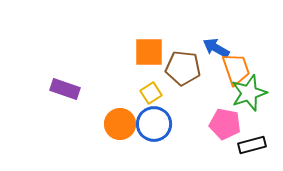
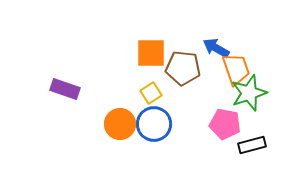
orange square: moved 2 px right, 1 px down
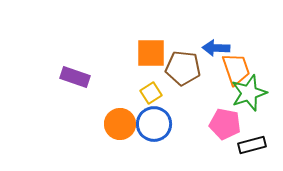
blue arrow: rotated 28 degrees counterclockwise
purple rectangle: moved 10 px right, 12 px up
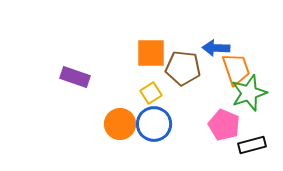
pink pentagon: moved 1 px left, 1 px down; rotated 12 degrees clockwise
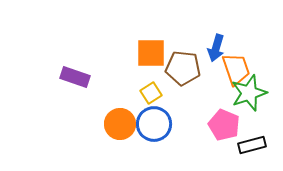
blue arrow: rotated 76 degrees counterclockwise
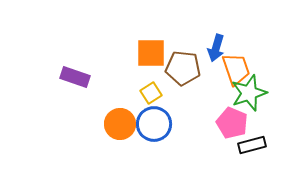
pink pentagon: moved 8 px right, 2 px up
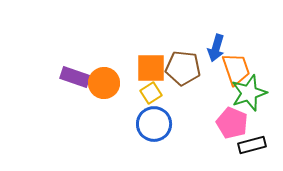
orange square: moved 15 px down
orange circle: moved 16 px left, 41 px up
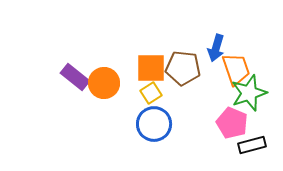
purple rectangle: rotated 20 degrees clockwise
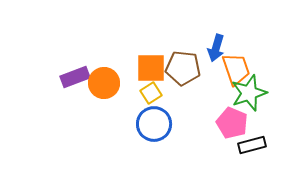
purple rectangle: rotated 60 degrees counterclockwise
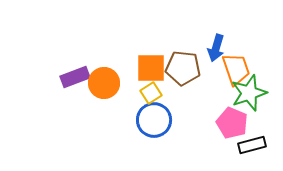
blue circle: moved 4 px up
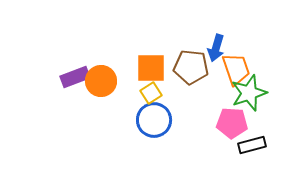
brown pentagon: moved 8 px right, 1 px up
orange circle: moved 3 px left, 2 px up
pink pentagon: rotated 20 degrees counterclockwise
